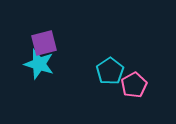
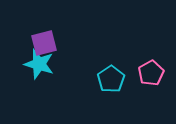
cyan pentagon: moved 1 px right, 8 px down
pink pentagon: moved 17 px right, 12 px up
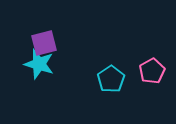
pink pentagon: moved 1 px right, 2 px up
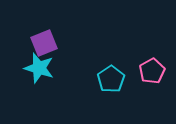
purple square: rotated 8 degrees counterclockwise
cyan star: moved 4 px down
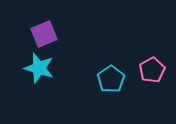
purple square: moved 9 px up
pink pentagon: moved 1 px up
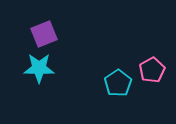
cyan star: rotated 16 degrees counterclockwise
cyan pentagon: moved 7 px right, 4 px down
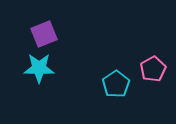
pink pentagon: moved 1 px right, 1 px up
cyan pentagon: moved 2 px left, 1 px down
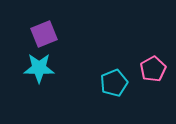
cyan pentagon: moved 2 px left, 1 px up; rotated 12 degrees clockwise
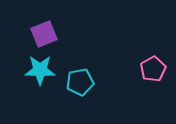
cyan star: moved 1 px right, 2 px down
cyan pentagon: moved 34 px left, 1 px up; rotated 12 degrees clockwise
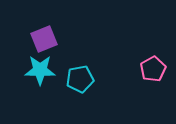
purple square: moved 5 px down
cyan pentagon: moved 3 px up
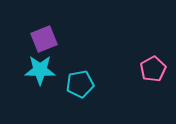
cyan pentagon: moved 5 px down
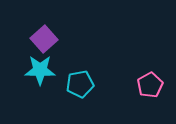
purple square: rotated 20 degrees counterclockwise
pink pentagon: moved 3 px left, 16 px down
